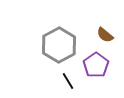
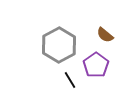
black line: moved 2 px right, 1 px up
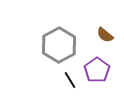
purple pentagon: moved 1 px right, 5 px down
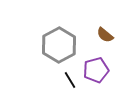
purple pentagon: moved 1 px left; rotated 20 degrees clockwise
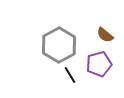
purple pentagon: moved 3 px right, 6 px up
black line: moved 5 px up
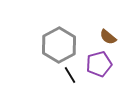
brown semicircle: moved 3 px right, 2 px down
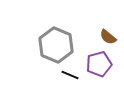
gray hexagon: moved 3 px left; rotated 8 degrees counterclockwise
black line: rotated 36 degrees counterclockwise
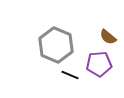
purple pentagon: rotated 10 degrees clockwise
